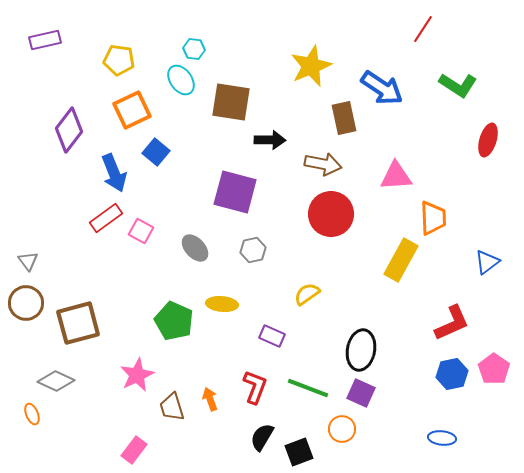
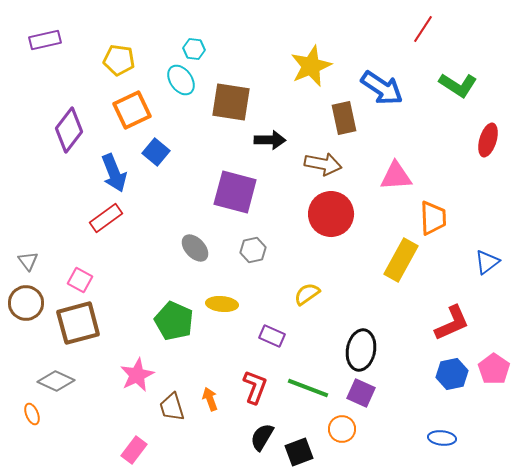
pink square at (141, 231): moved 61 px left, 49 px down
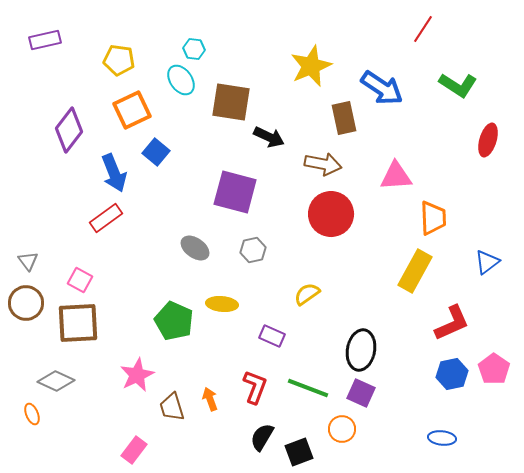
black arrow at (270, 140): moved 1 px left, 3 px up; rotated 24 degrees clockwise
gray ellipse at (195, 248): rotated 12 degrees counterclockwise
yellow rectangle at (401, 260): moved 14 px right, 11 px down
brown square at (78, 323): rotated 12 degrees clockwise
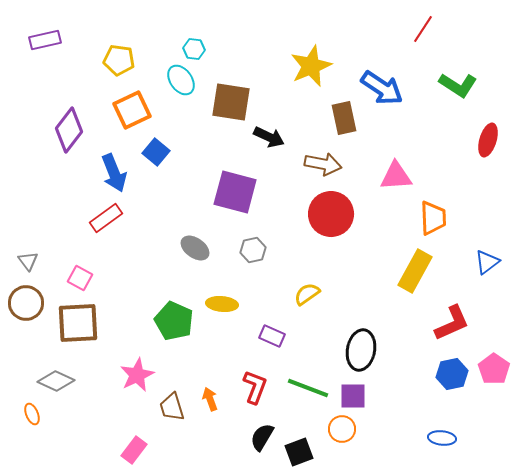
pink square at (80, 280): moved 2 px up
purple square at (361, 393): moved 8 px left, 3 px down; rotated 24 degrees counterclockwise
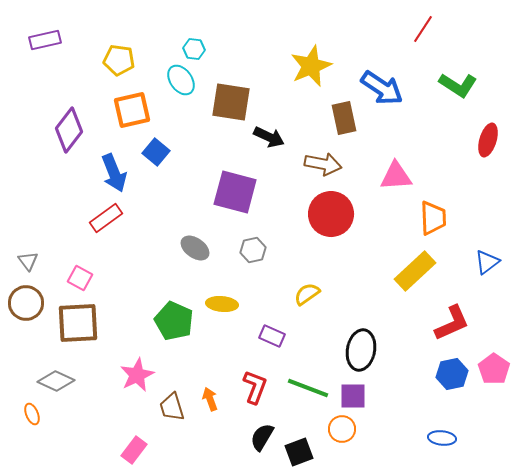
orange square at (132, 110): rotated 12 degrees clockwise
yellow rectangle at (415, 271): rotated 18 degrees clockwise
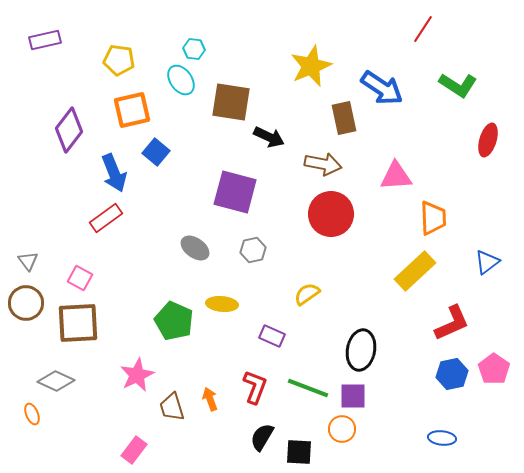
black square at (299, 452): rotated 24 degrees clockwise
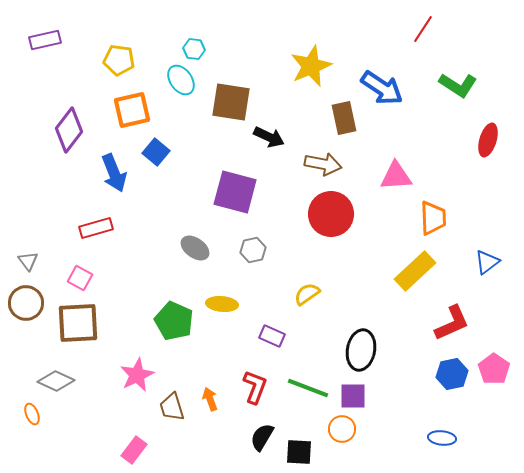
red rectangle at (106, 218): moved 10 px left, 10 px down; rotated 20 degrees clockwise
